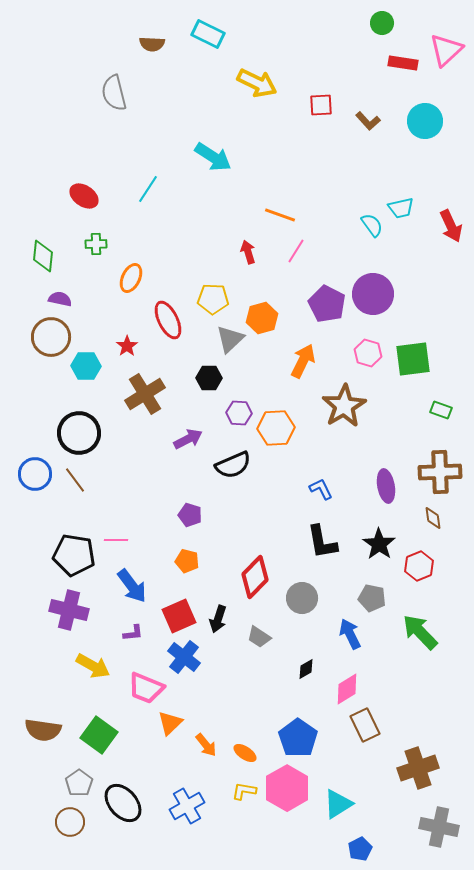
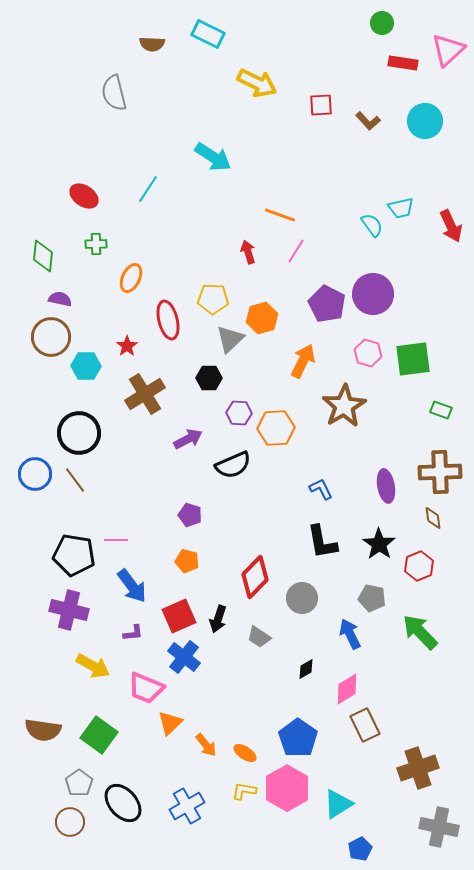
pink triangle at (446, 50): moved 2 px right
red ellipse at (168, 320): rotated 12 degrees clockwise
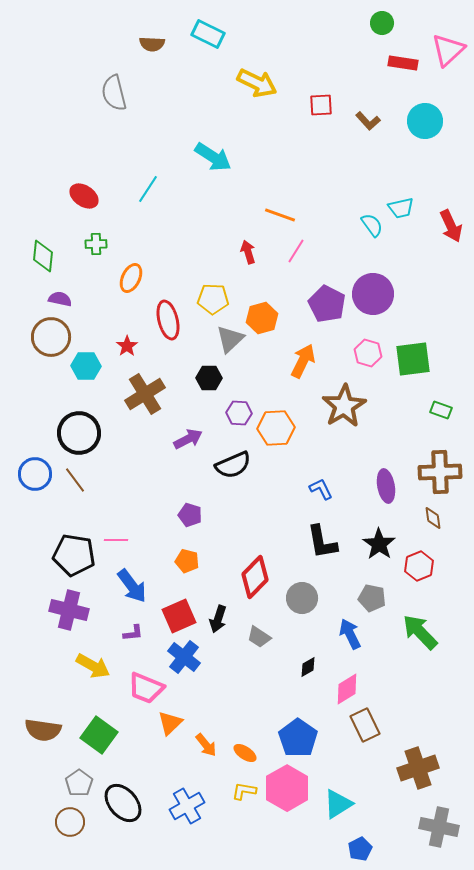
black diamond at (306, 669): moved 2 px right, 2 px up
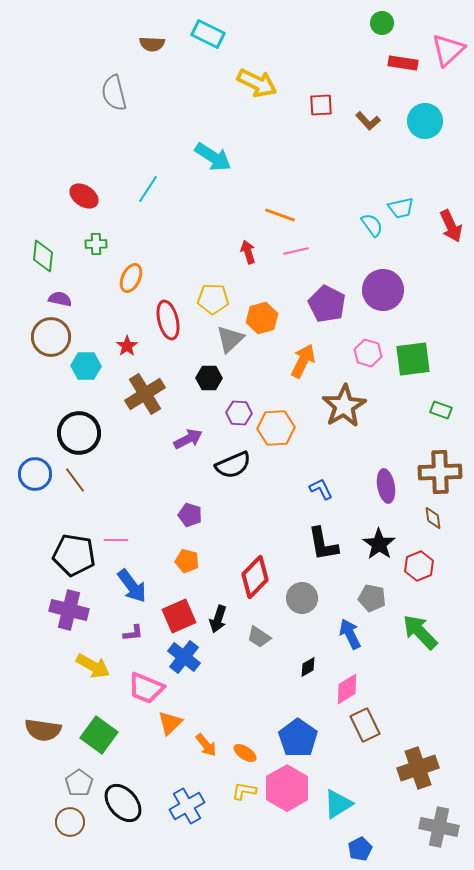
pink line at (296, 251): rotated 45 degrees clockwise
purple circle at (373, 294): moved 10 px right, 4 px up
black L-shape at (322, 542): moved 1 px right, 2 px down
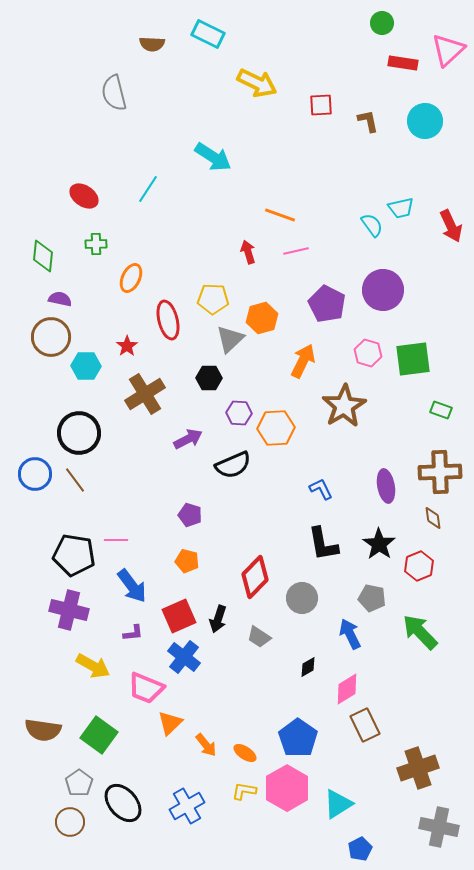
brown L-shape at (368, 121): rotated 150 degrees counterclockwise
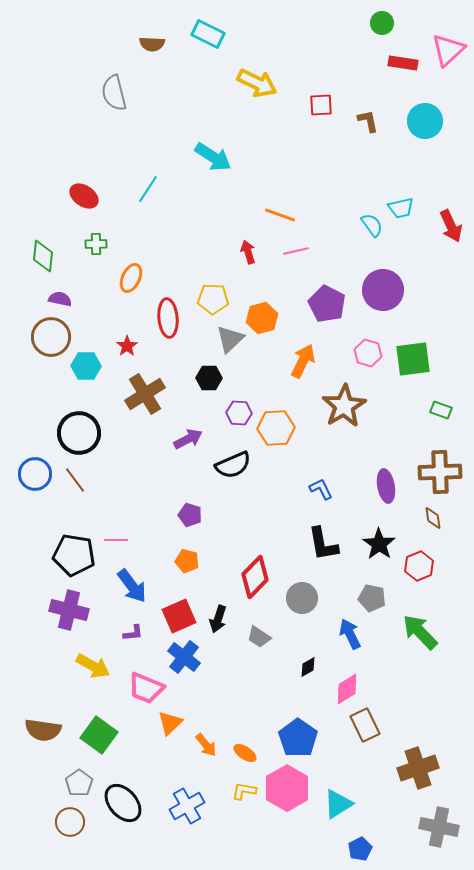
red ellipse at (168, 320): moved 2 px up; rotated 9 degrees clockwise
